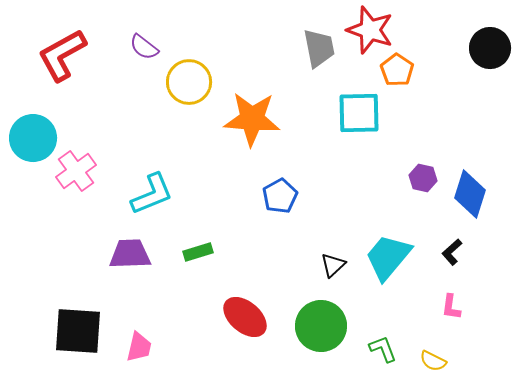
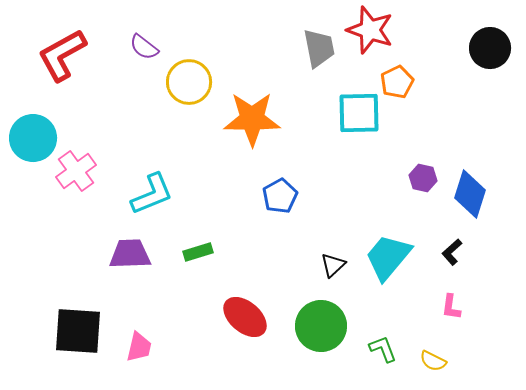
orange pentagon: moved 12 px down; rotated 12 degrees clockwise
orange star: rotated 4 degrees counterclockwise
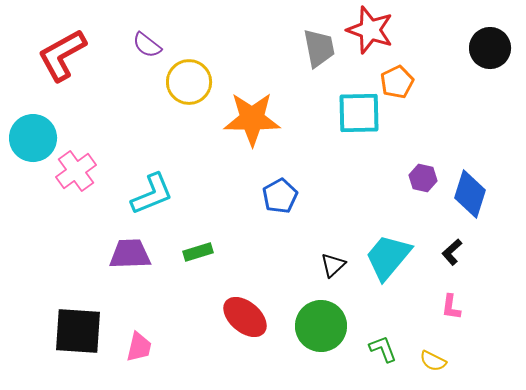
purple semicircle: moved 3 px right, 2 px up
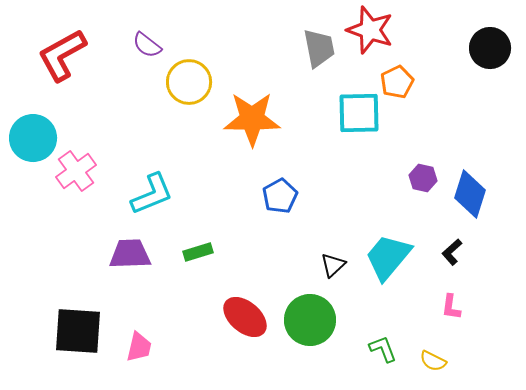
green circle: moved 11 px left, 6 px up
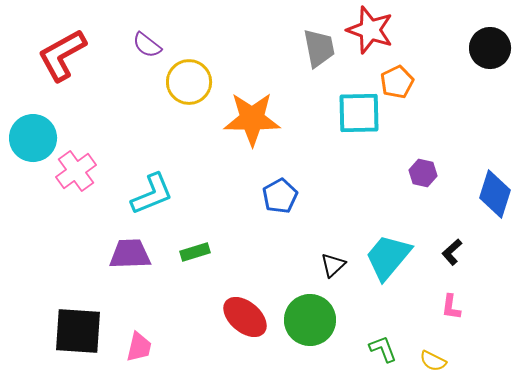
purple hexagon: moved 5 px up
blue diamond: moved 25 px right
green rectangle: moved 3 px left
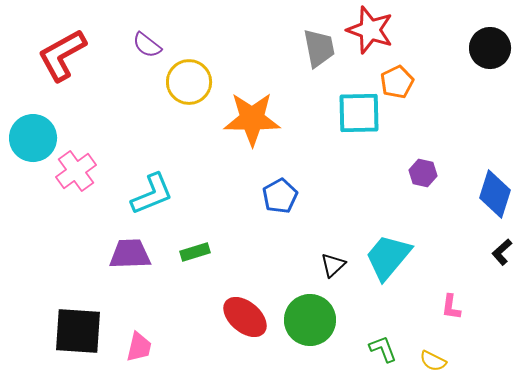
black L-shape: moved 50 px right
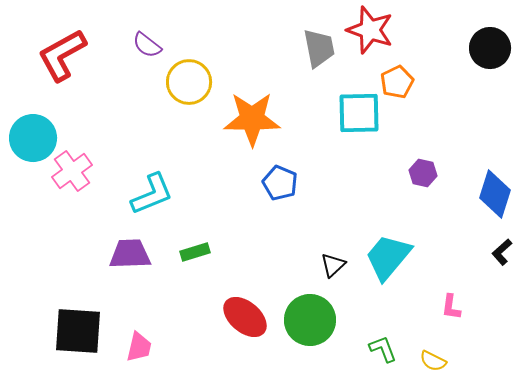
pink cross: moved 4 px left
blue pentagon: moved 13 px up; rotated 20 degrees counterclockwise
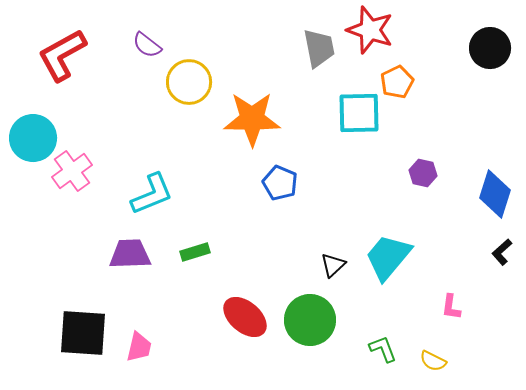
black square: moved 5 px right, 2 px down
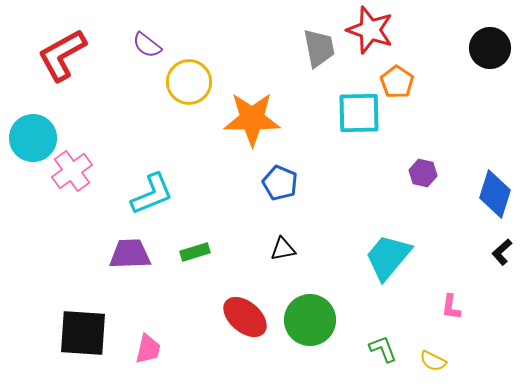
orange pentagon: rotated 12 degrees counterclockwise
black triangle: moved 50 px left, 16 px up; rotated 32 degrees clockwise
pink trapezoid: moved 9 px right, 2 px down
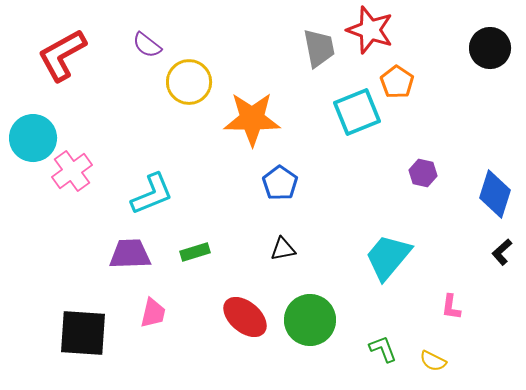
cyan square: moved 2 px left, 1 px up; rotated 21 degrees counterclockwise
blue pentagon: rotated 12 degrees clockwise
pink trapezoid: moved 5 px right, 36 px up
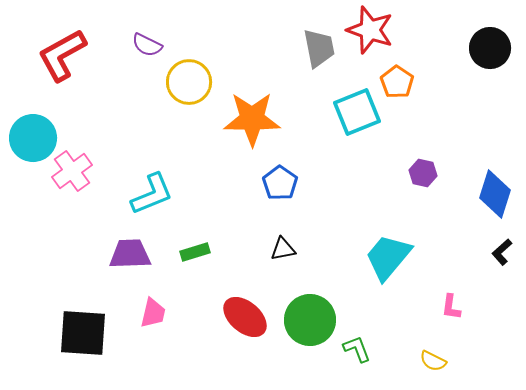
purple semicircle: rotated 12 degrees counterclockwise
green L-shape: moved 26 px left
